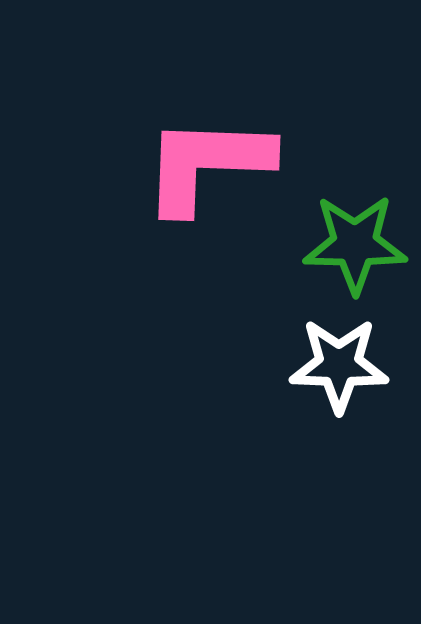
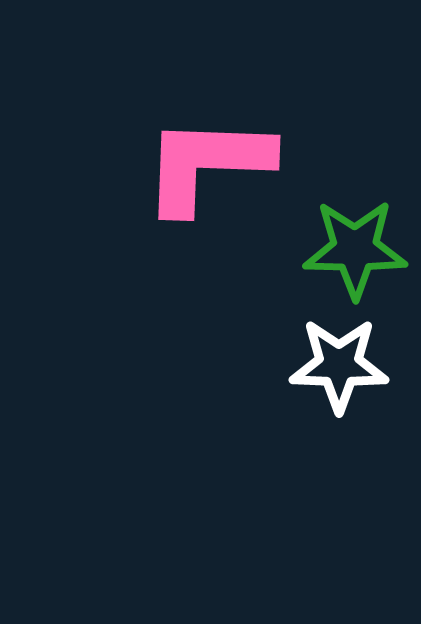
green star: moved 5 px down
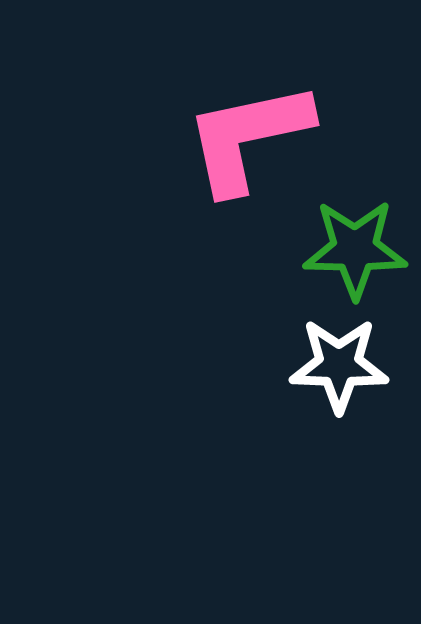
pink L-shape: moved 41 px right, 27 px up; rotated 14 degrees counterclockwise
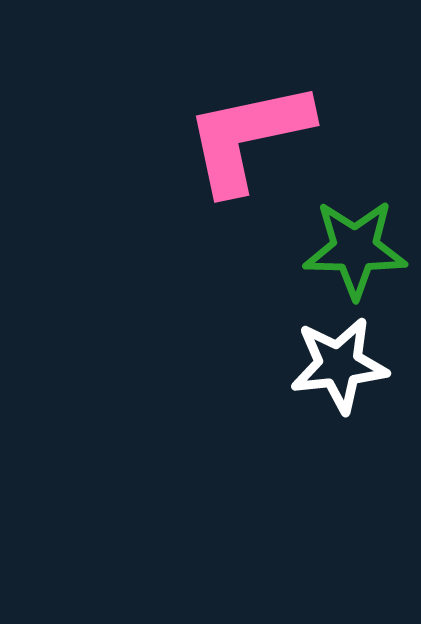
white star: rotated 8 degrees counterclockwise
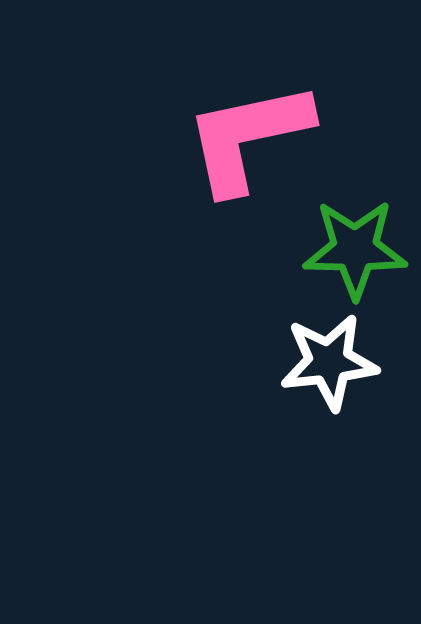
white star: moved 10 px left, 3 px up
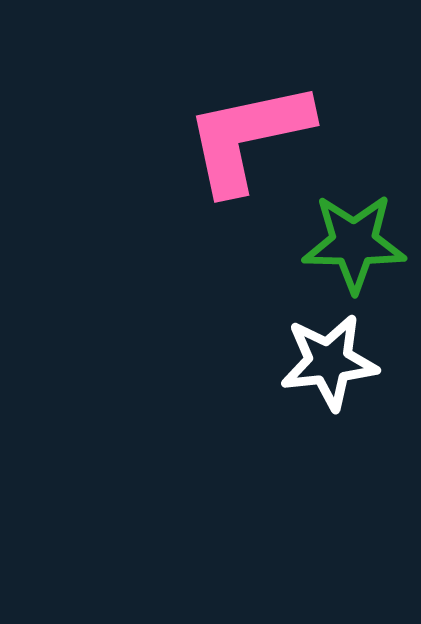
green star: moved 1 px left, 6 px up
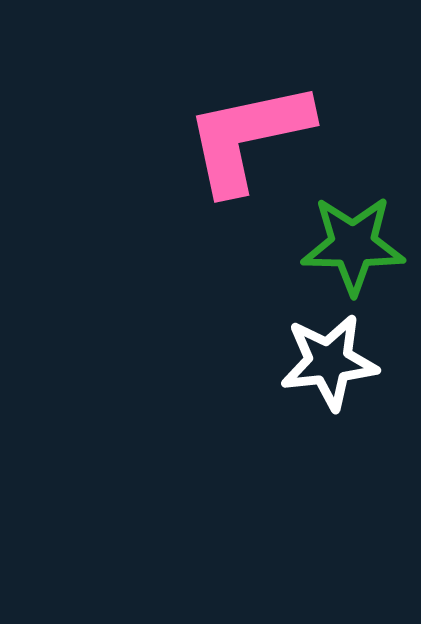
green star: moved 1 px left, 2 px down
